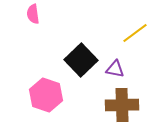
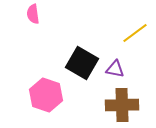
black square: moved 1 px right, 3 px down; rotated 16 degrees counterclockwise
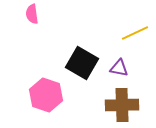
pink semicircle: moved 1 px left
yellow line: rotated 12 degrees clockwise
purple triangle: moved 4 px right, 1 px up
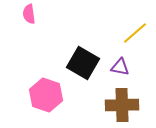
pink semicircle: moved 3 px left
yellow line: rotated 16 degrees counterclockwise
black square: moved 1 px right
purple triangle: moved 1 px right, 1 px up
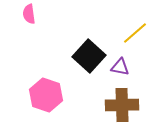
black square: moved 6 px right, 7 px up; rotated 12 degrees clockwise
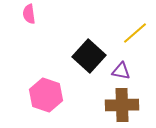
purple triangle: moved 1 px right, 4 px down
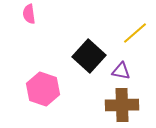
pink hexagon: moved 3 px left, 6 px up
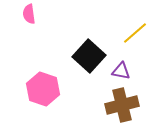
brown cross: rotated 12 degrees counterclockwise
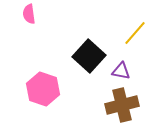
yellow line: rotated 8 degrees counterclockwise
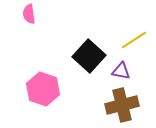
yellow line: moved 1 px left, 7 px down; rotated 16 degrees clockwise
